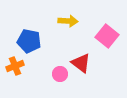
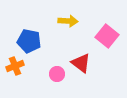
pink circle: moved 3 px left
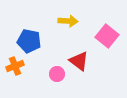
red triangle: moved 2 px left, 2 px up
